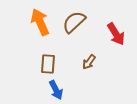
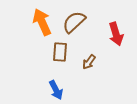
orange arrow: moved 2 px right
red arrow: rotated 15 degrees clockwise
brown rectangle: moved 12 px right, 12 px up
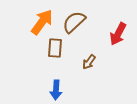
orange arrow: rotated 60 degrees clockwise
red arrow: moved 2 px right; rotated 45 degrees clockwise
brown rectangle: moved 5 px left, 4 px up
blue arrow: rotated 30 degrees clockwise
